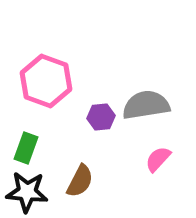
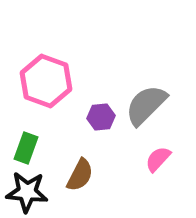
gray semicircle: rotated 36 degrees counterclockwise
brown semicircle: moved 6 px up
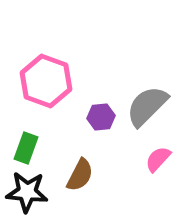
gray semicircle: moved 1 px right, 1 px down
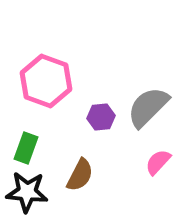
gray semicircle: moved 1 px right, 1 px down
pink semicircle: moved 3 px down
